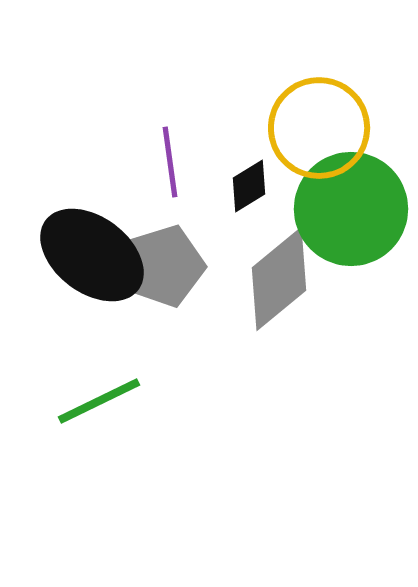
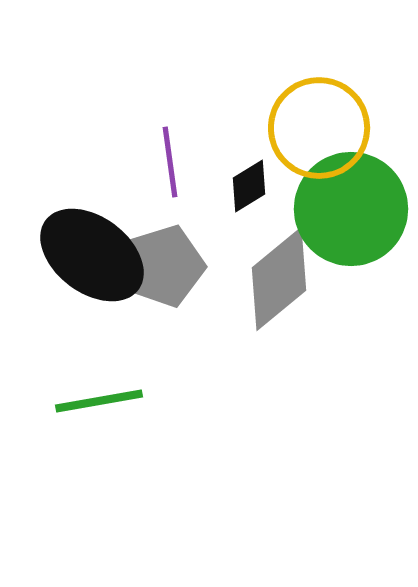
green line: rotated 16 degrees clockwise
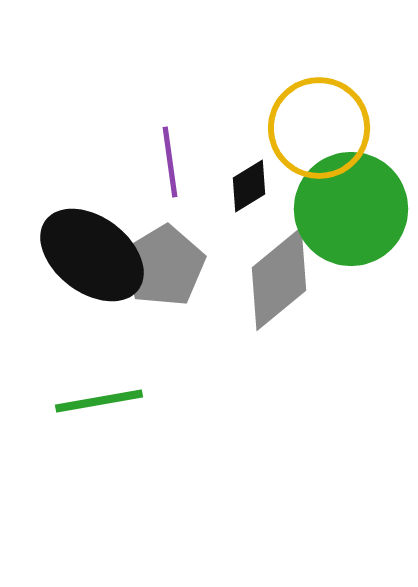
gray pentagon: rotated 14 degrees counterclockwise
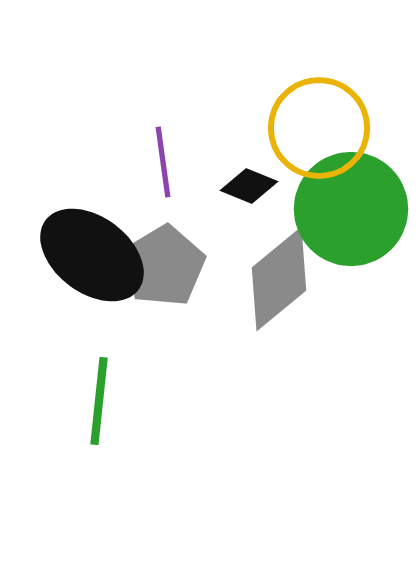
purple line: moved 7 px left
black diamond: rotated 54 degrees clockwise
green line: rotated 74 degrees counterclockwise
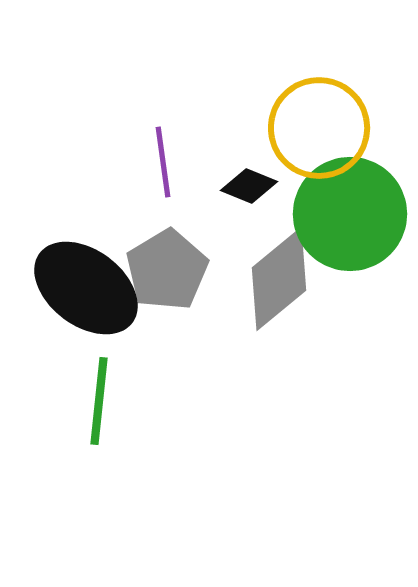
green circle: moved 1 px left, 5 px down
black ellipse: moved 6 px left, 33 px down
gray pentagon: moved 3 px right, 4 px down
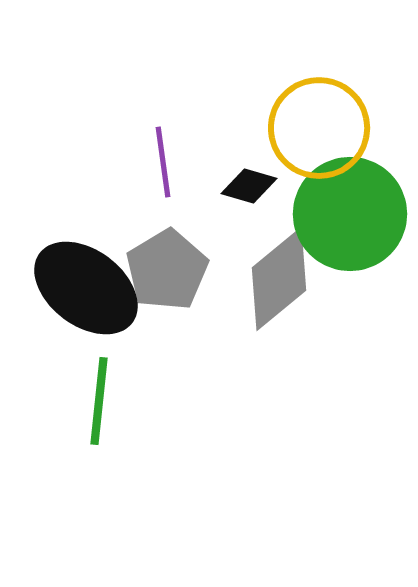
black diamond: rotated 6 degrees counterclockwise
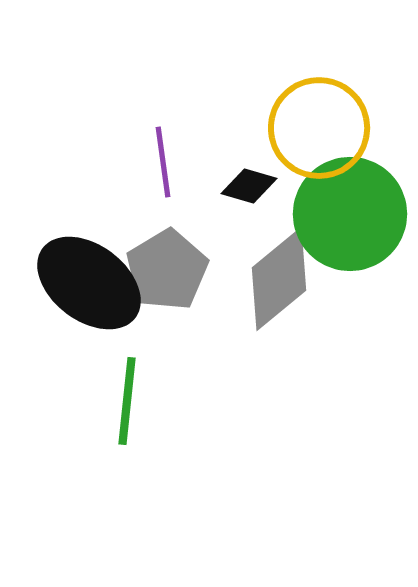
black ellipse: moved 3 px right, 5 px up
green line: moved 28 px right
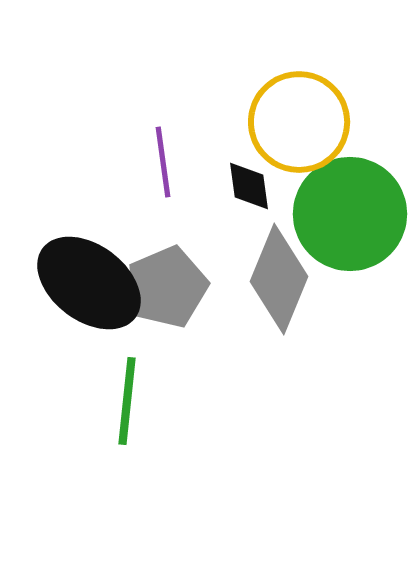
yellow circle: moved 20 px left, 6 px up
black diamond: rotated 66 degrees clockwise
gray pentagon: moved 17 px down; rotated 8 degrees clockwise
gray diamond: rotated 28 degrees counterclockwise
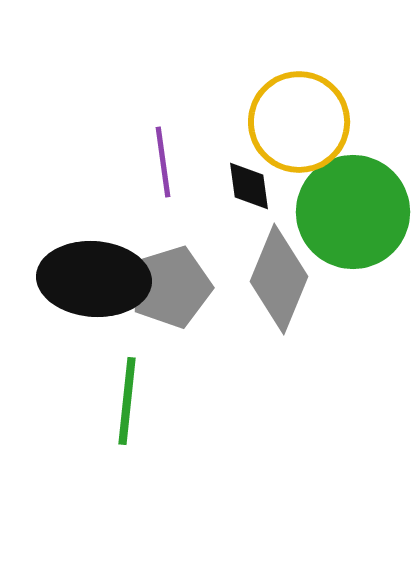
green circle: moved 3 px right, 2 px up
black ellipse: moved 5 px right, 4 px up; rotated 33 degrees counterclockwise
gray pentagon: moved 4 px right; rotated 6 degrees clockwise
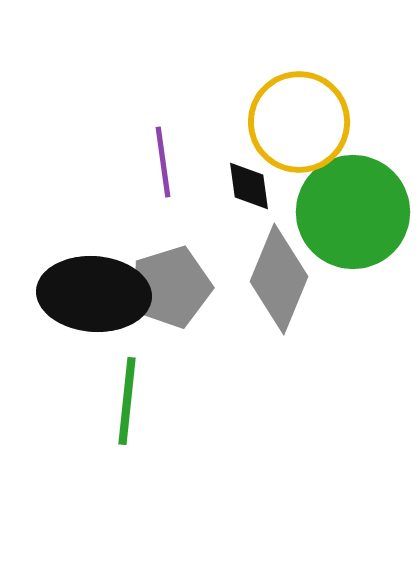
black ellipse: moved 15 px down
